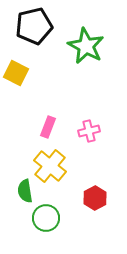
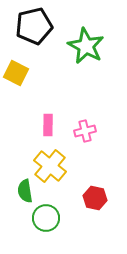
pink rectangle: moved 2 px up; rotated 20 degrees counterclockwise
pink cross: moved 4 px left
red hexagon: rotated 20 degrees counterclockwise
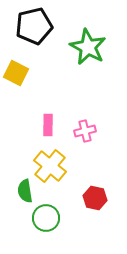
green star: moved 2 px right, 1 px down
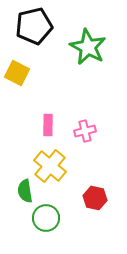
yellow square: moved 1 px right
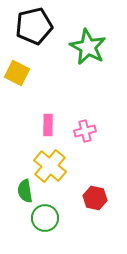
green circle: moved 1 px left
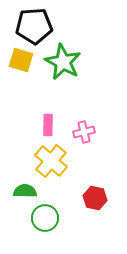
black pentagon: rotated 9 degrees clockwise
green star: moved 25 px left, 15 px down
yellow square: moved 4 px right, 13 px up; rotated 10 degrees counterclockwise
pink cross: moved 1 px left, 1 px down
yellow cross: moved 1 px right, 5 px up
green semicircle: rotated 100 degrees clockwise
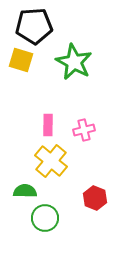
green star: moved 11 px right
pink cross: moved 2 px up
red hexagon: rotated 10 degrees clockwise
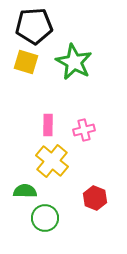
yellow square: moved 5 px right, 2 px down
yellow cross: moved 1 px right
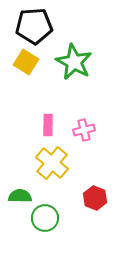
yellow square: rotated 15 degrees clockwise
yellow cross: moved 2 px down
green semicircle: moved 5 px left, 5 px down
